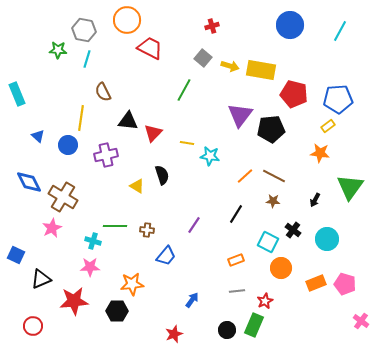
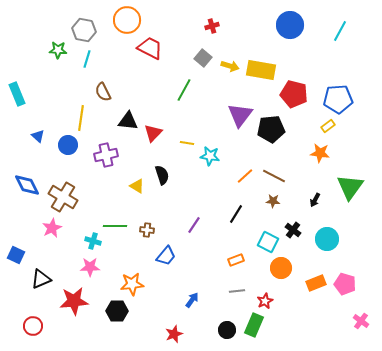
blue diamond at (29, 182): moved 2 px left, 3 px down
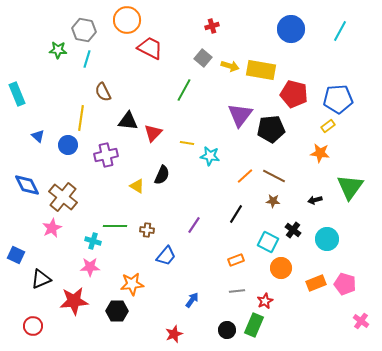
blue circle at (290, 25): moved 1 px right, 4 px down
black semicircle at (162, 175): rotated 42 degrees clockwise
brown cross at (63, 197): rotated 8 degrees clockwise
black arrow at (315, 200): rotated 48 degrees clockwise
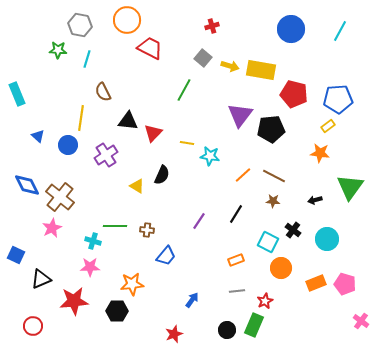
gray hexagon at (84, 30): moved 4 px left, 5 px up
purple cross at (106, 155): rotated 20 degrees counterclockwise
orange line at (245, 176): moved 2 px left, 1 px up
brown cross at (63, 197): moved 3 px left
purple line at (194, 225): moved 5 px right, 4 px up
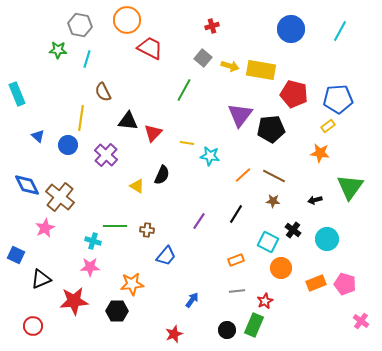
purple cross at (106, 155): rotated 15 degrees counterclockwise
pink star at (52, 228): moved 7 px left
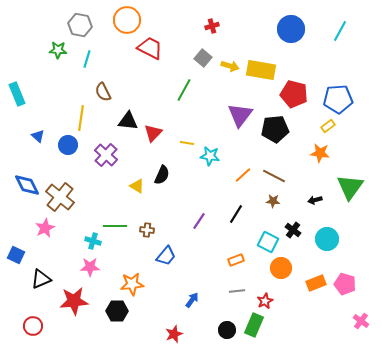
black pentagon at (271, 129): moved 4 px right
